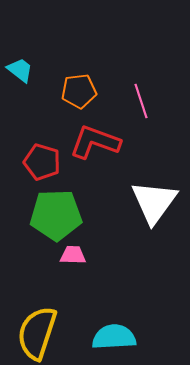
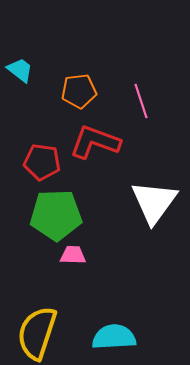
red pentagon: rotated 9 degrees counterclockwise
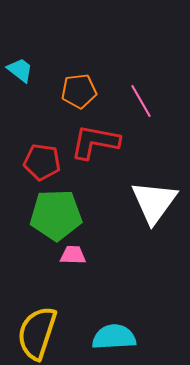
pink line: rotated 12 degrees counterclockwise
red L-shape: rotated 9 degrees counterclockwise
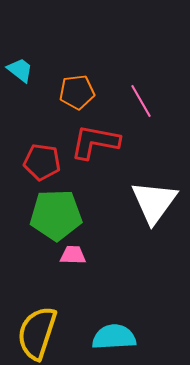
orange pentagon: moved 2 px left, 1 px down
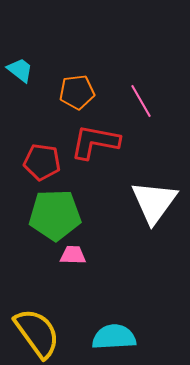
green pentagon: moved 1 px left
yellow semicircle: rotated 126 degrees clockwise
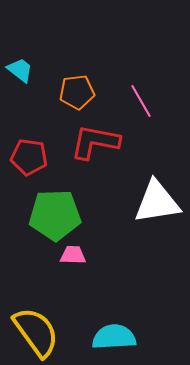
red pentagon: moved 13 px left, 5 px up
white triangle: moved 3 px right; rotated 45 degrees clockwise
yellow semicircle: moved 1 px left, 1 px up
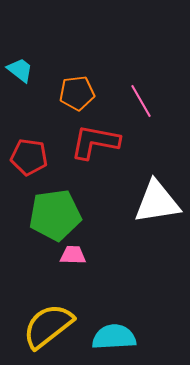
orange pentagon: moved 1 px down
green pentagon: rotated 6 degrees counterclockwise
yellow semicircle: moved 12 px right, 6 px up; rotated 92 degrees counterclockwise
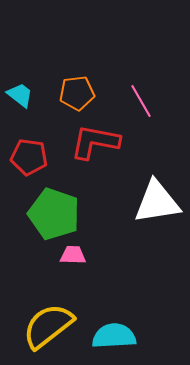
cyan trapezoid: moved 25 px down
green pentagon: moved 1 px left, 1 px up; rotated 27 degrees clockwise
cyan semicircle: moved 1 px up
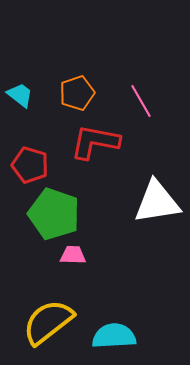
orange pentagon: rotated 12 degrees counterclockwise
red pentagon: moved 1 px right, 8 px down; rotated 9 degrees clockwise
yellow semicircle: moved 4 px up
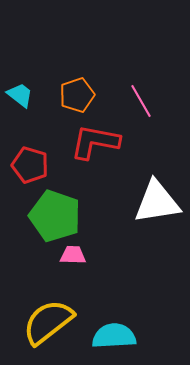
orange pentagon: moved 2 px down
green pentagon: moved 1 px right, 2 px down
